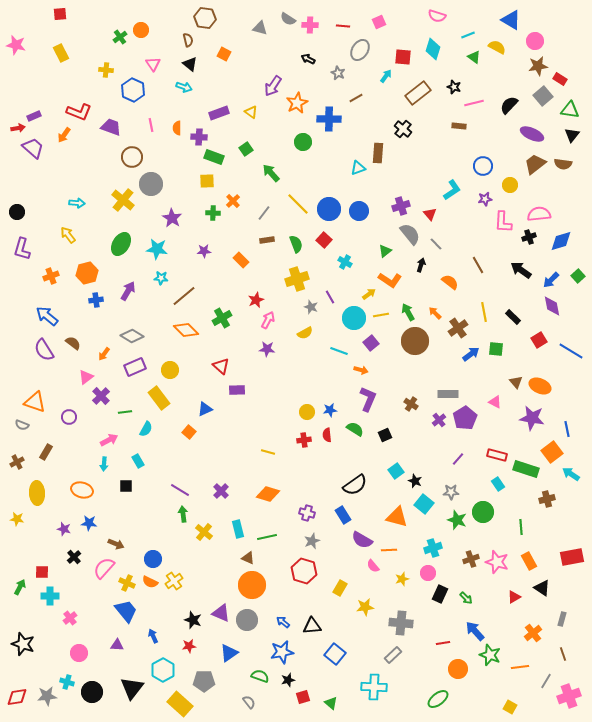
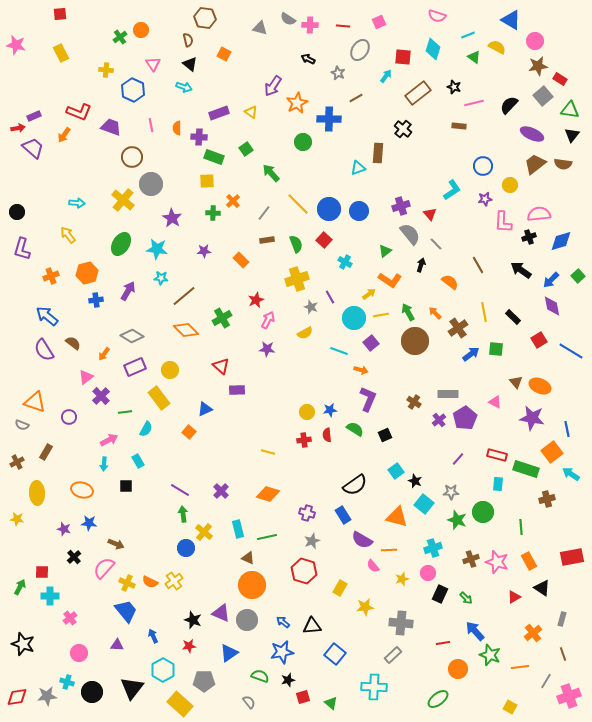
brown cross at (411, 404): moved 3 px right, 2 px up
cyan rectangle at (498, 484): rotated 40 degrees clockwise
blue circle at (153, 559): moved 33 px right, 11 px up
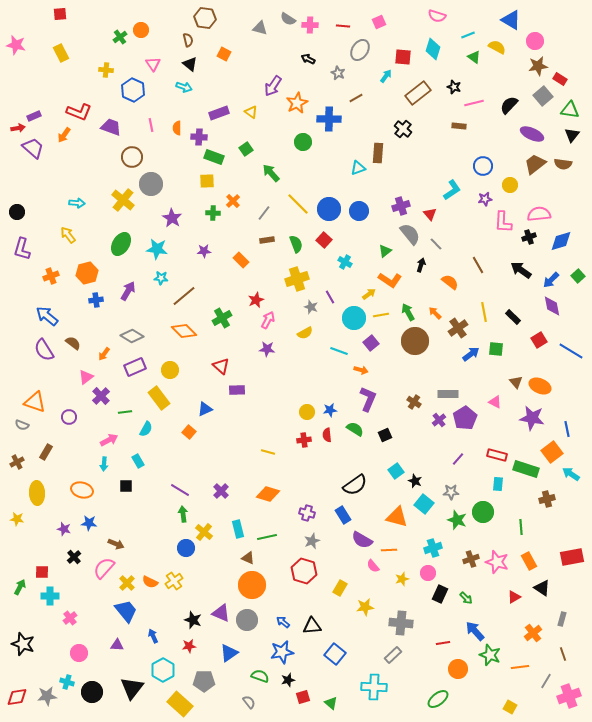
orange diamond at (186, 330): moved 2 px left, 1 px down
yellow cross at (127, 583): rotated 21 degrees clockwise
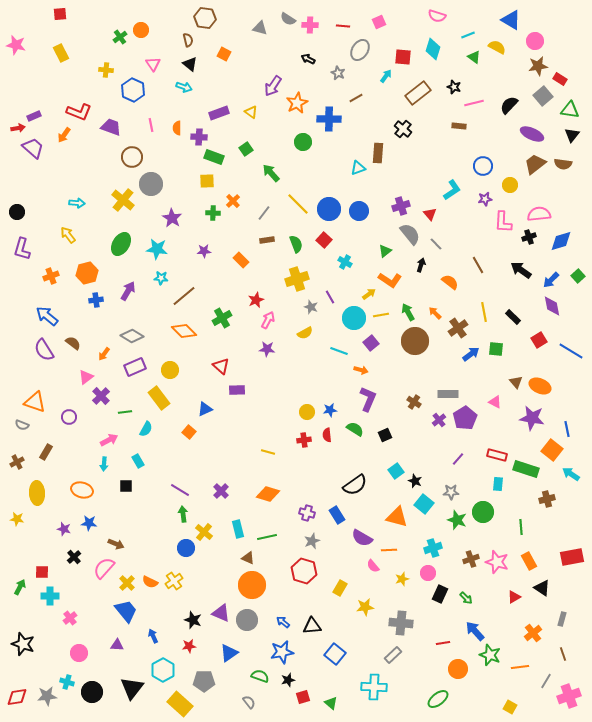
orange square at (552, 452): moved 2 px up; rotated 15 degrees counterclockwise
blue rectangle at (343, 515): moved 6 px left
purple semicircle at (362, 540): moved 2 px up
